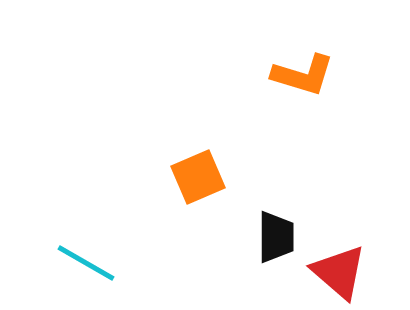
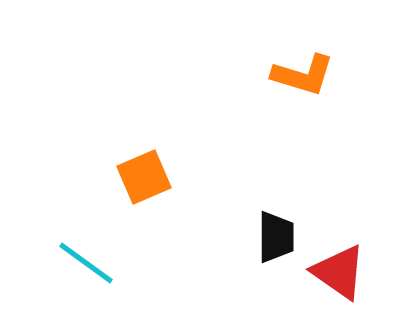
orange square: moved 54 px left
cyan line: rotated 6 degrees clockwise
red triangle: rotated 6 degrees counterclockwise
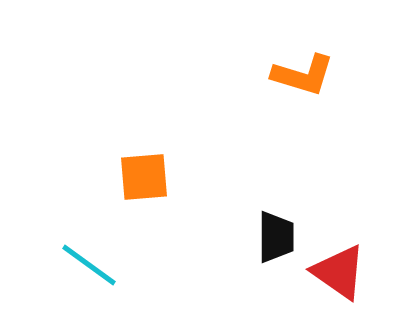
orange square: rotated 18 degrees clockwise
cyan line: moved 3 px right, 2 px down
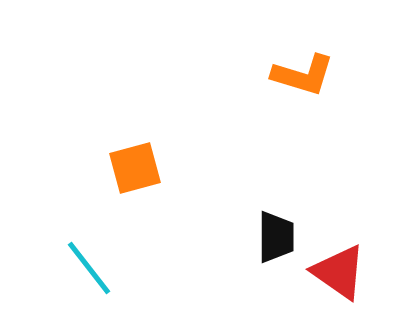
orange square: moved 9 px left, 9 px up; rotated 10 degrees counterclockwise
cyan line: moved 3 px down; rotated 16 degrees clockwise
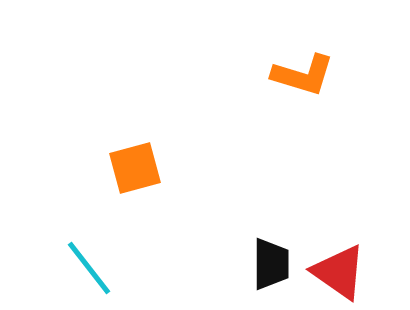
black trapezoid: moved 5 px left, 27 px down
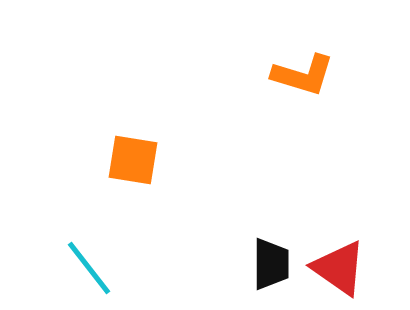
orange square: moved 2 px left, 8 px up; rotated 24 degrees clockwise
red triangle: moved 4 px up
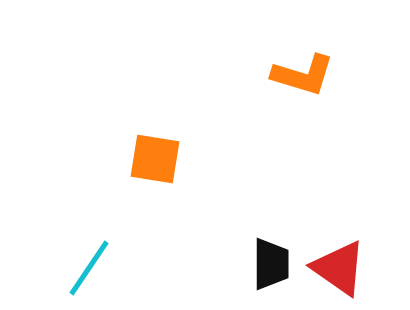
orange square: moved 22 px right, 1 px up
cyan line: rotated 72 degrees clockwise
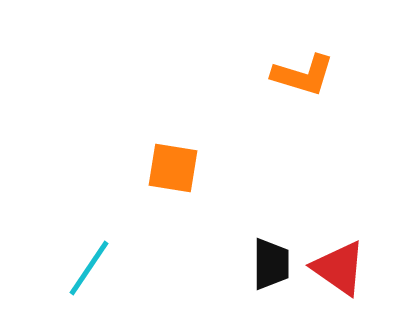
orange square: moved 18 px right, 9 px down
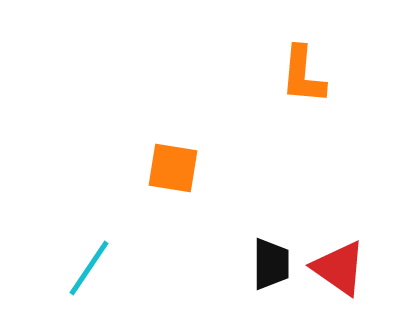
orange L-shape: rotated 78 degrees clockwise
